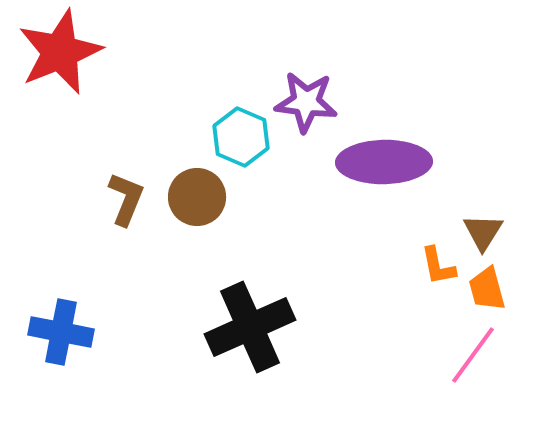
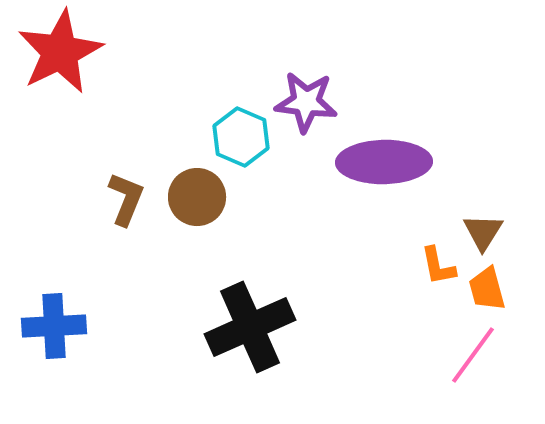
red star: rotated 4 degrees counterclockwise
blue cross: moved 7 px left, 6 px up; rotated 14 degrees counterclockwise
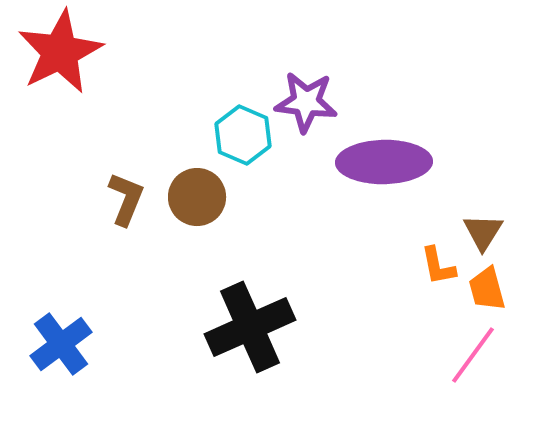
cyan hexagon: moved 2 px right, 2 px up
blue cross: moved 7 px right, 18 px down; rotated 34 degrees counterclockwise
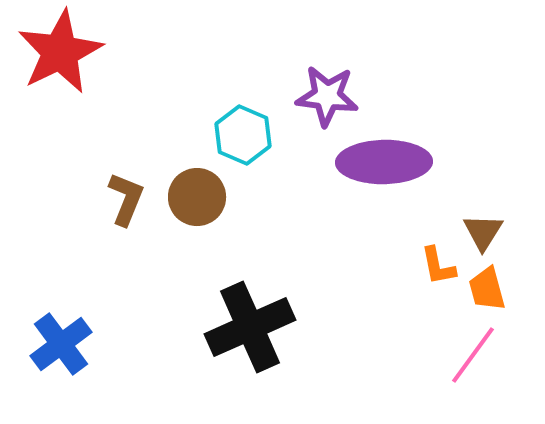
purple star: moved 21 px right, 6 px up
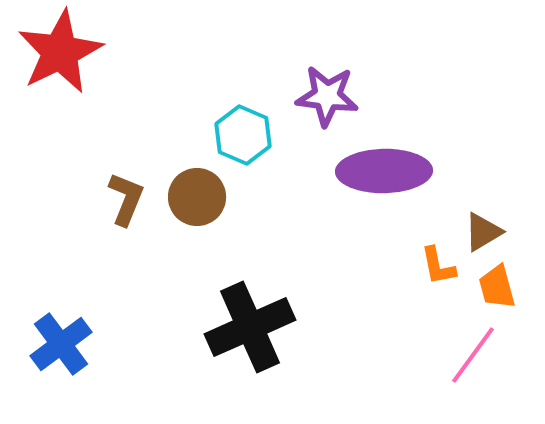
purple ellipse: moved 9 px down
brown triangle: rotated 27 degrees clockwise
orange trapezoid: moved 10 px right, 2 px up
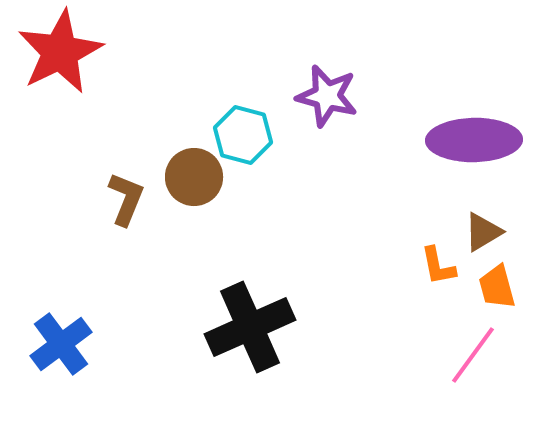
purple star: rotated 8 degrees clockwise
cyan hexagon: rotated 8 degrees counterclockwise
purple ellipse: moved 90 px right, 31 px up
brown circle: moved 3 px left, 20 px up
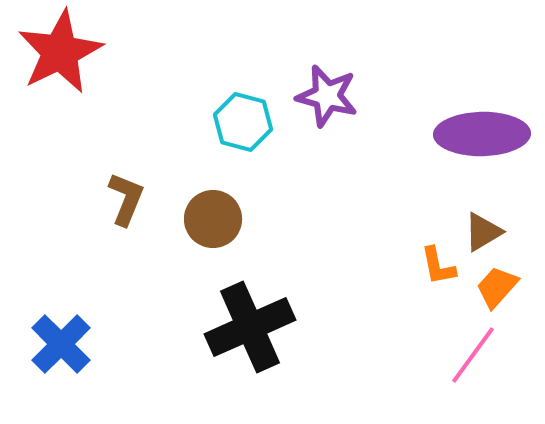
cyan hexagon: moved 13 px up
purple ellipse: moved 8 px right, 6 px up
brown circle: moved 19 px right, 42 px down
orange trapezoid: rotated 57 degrees clockwise
blue cross: rotated 8 degrees counterclockwise
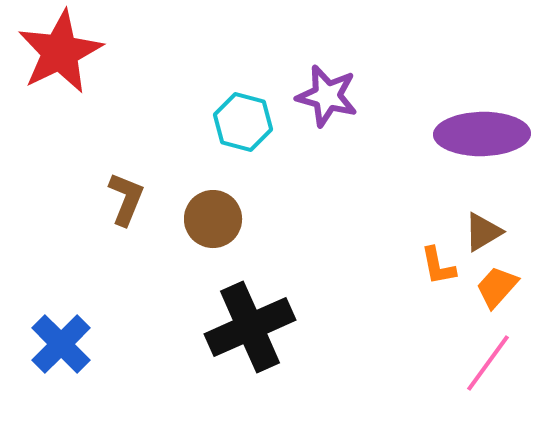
pink line: moved 15 px right, 8 px down
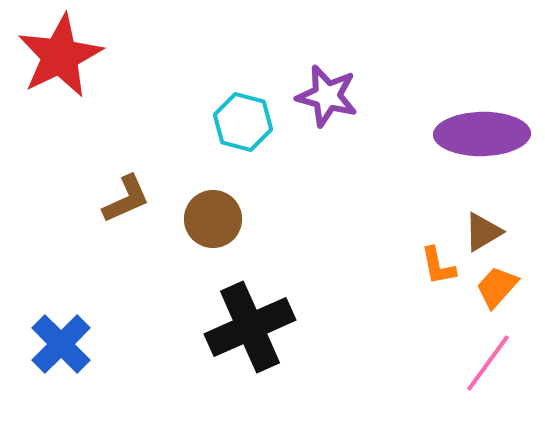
red star: moved 4 px down
brown L-shape: rotated 44 degrees clockwise
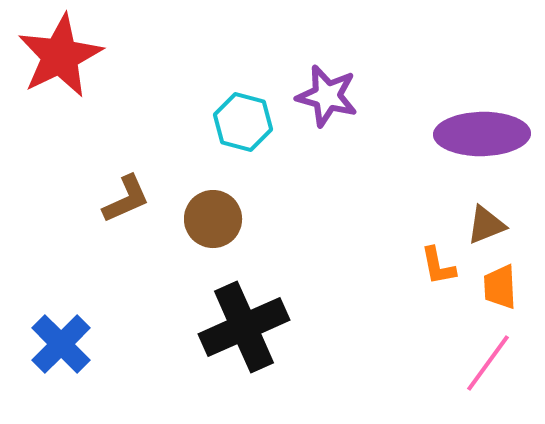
brown triangle: moved 3 px right, 7 px up; rotated 9 degrees clockwise
orange trapezoid: moved 3 px right; rotated 45 degrees counterclockwise
black cross: moved 6 px left
